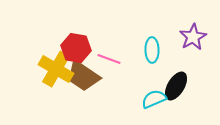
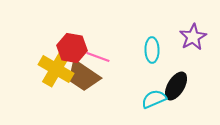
red hexagon: moved 4 px left
pink line: moved 11 px left, 2 px up
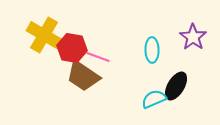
purple star: rotated 8 degrees counterclockwise
yellow cross: moved 12 px left, 34 px up
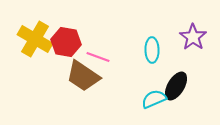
yellow cross: moved 9 px left, 4 px down
red hexagon: moved 6 px left, 6 px up
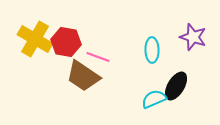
purple star: rotated 16 degrees counterclockwise
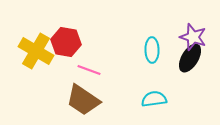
yellow cross: moved 1 px right, 12 px down
pink line: moved 9 px left, 13 px down
brown trapezoid: moved 24 px down
black ellipse: moved 14 px right, 28 px up
cyan semicircle: rotated 15 degrees clockwise
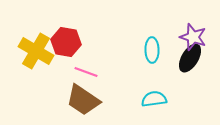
pink line: moved 3 px left, 2 px down
